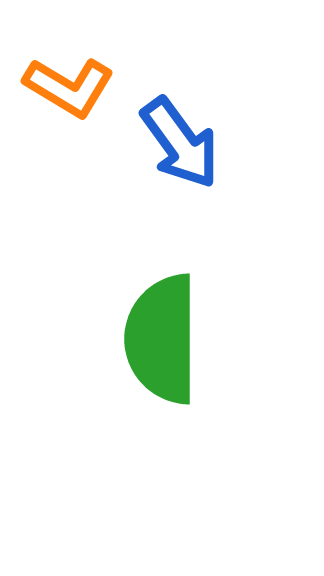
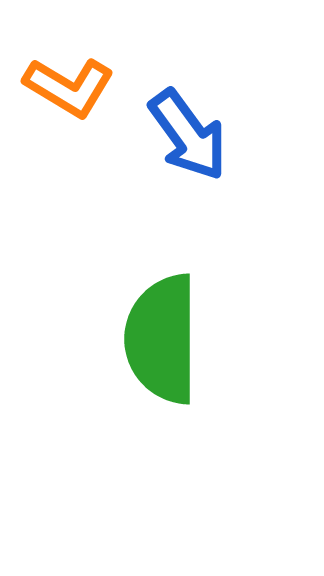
blue arrow: moved 8 px right, 8 px up
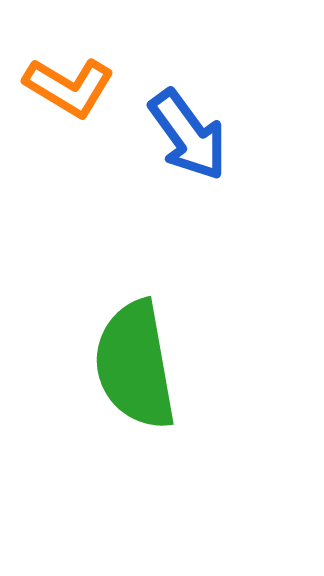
green semicircle: moved 27 px left, 26 px down; rotated 10 degrees counterclockwise
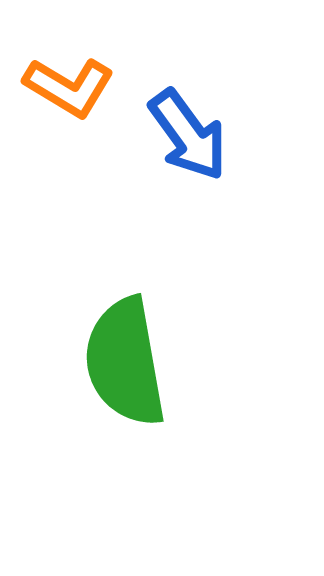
green semicircle: moved 10 px left, 3 px up
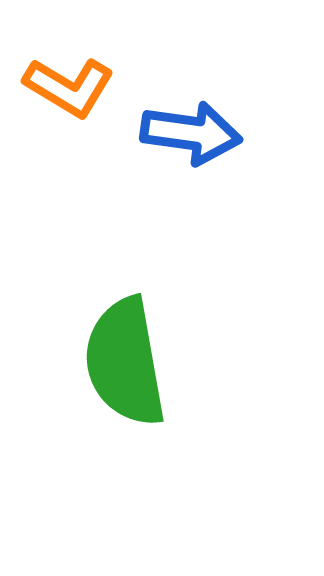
blue arrow: moved 3 px right, 2 px up; rotated 46 degrees counterclockwise
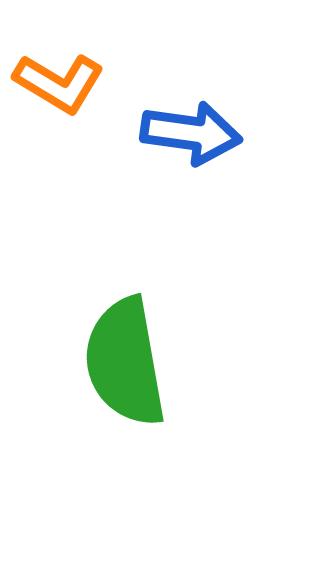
orange L-shape: moved 10 px left, 4 px up
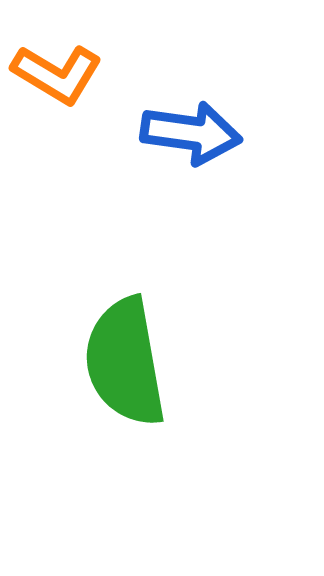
orange L-shape: moved 2 px left, 9 px up
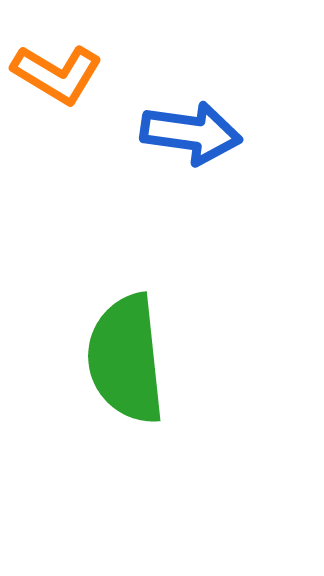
green semicircle: moved 1 px right, 3 px up; rotated 4 degrees clockwise
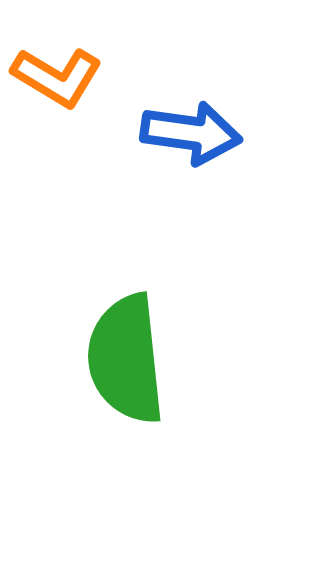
orange L-shape: moved 3 px down
